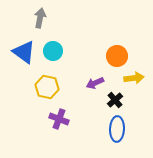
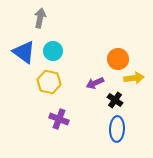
orange circle: moved 1 px right, 3 px down
yellow hexagon: moved 2 px right, 5 px up
black cross: rotated 14 degrees counterclockwise
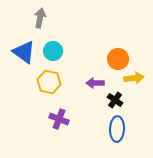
purple arrow: rotated 24 degrees clockwise
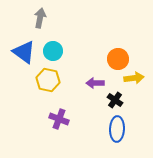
yellow hexagon: moved 1 px left, 2 px up
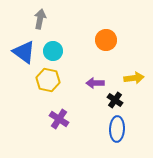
gray arrow: moved 1 px down
orange circle: moved 12 px left, 19 px up
purple cross: rotated 12 degrees clockwise
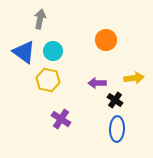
purple arrow: moved 2 px right
purple cross: moved 2 px right
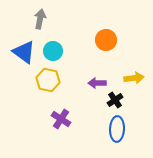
black cross: rotated 21 degrees clockwise
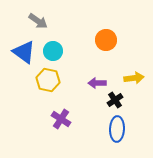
gray arrow: moved 2 px left, 2 px down; rotated 114 degrees clockwise
